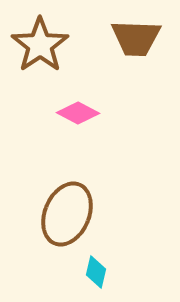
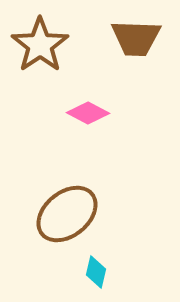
pink diamond: moved 10 px right
brown ellipse: rotated 28 degrees clockwise
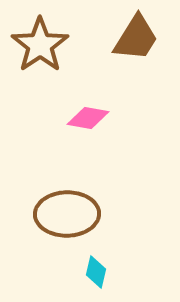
brown trapezoid: rotated 60 degrees counterclockwise
pink diamond: moved 5 px down; rotated 18 degrees counterclockwise
brown ellipse: rotated 38 degrees clockwise
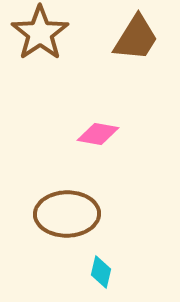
brown star: moved 12 px up
pink diamond: moved 10 px right, 16 px down
cyan diamond: moved 5 px right
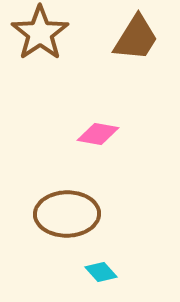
cyan diamond: rotated 56 degrees counterclockwise
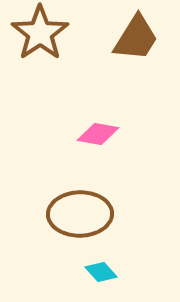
brown ellipse: moved 13 px right
